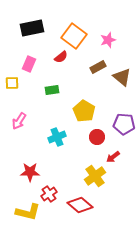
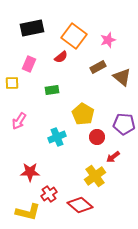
yellow pentagon: moved 1 px left, 3 px down
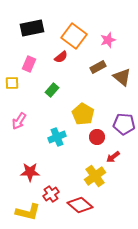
green rectangle: rotated 40 degrees counterclockwise
red cross: moved 2 px right
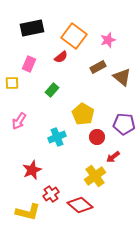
red star: moved 2 px right, 2 px up; rotated 24 degrees counterclockwise
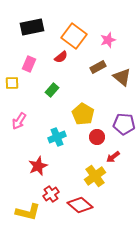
black rectangle: moved 1 px up
red star: moved 6 px right, 4 px up
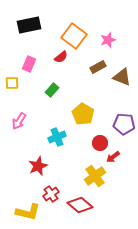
black rectangle: moved 3 px left, 2 px up
brown triangle: rotated 18 degrees counterclockwise
red circle: moved 3 px right, 6 px down
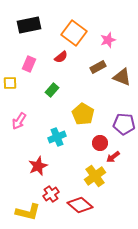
orange square: moved 3 px up
yellow square: moved 2 px left
